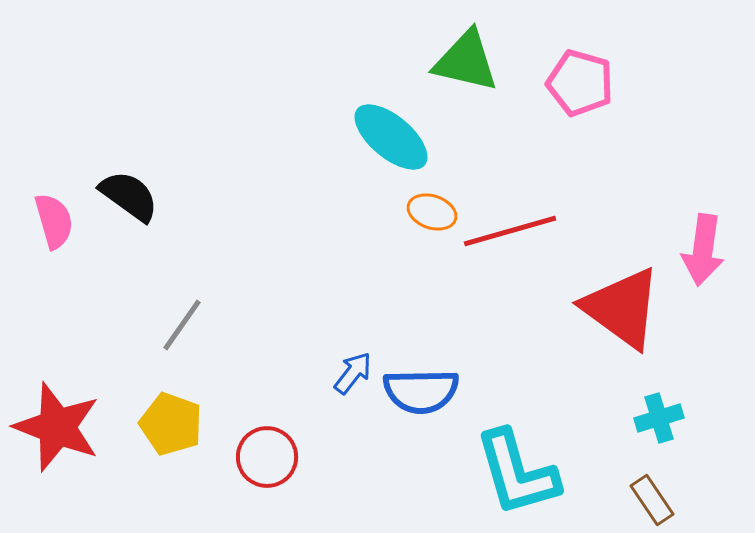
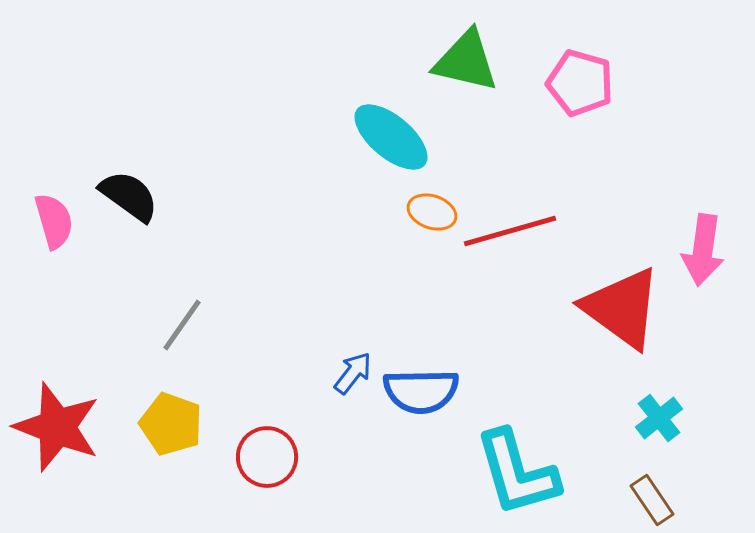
cyan cross: rotated 21 degrees counterclockwise
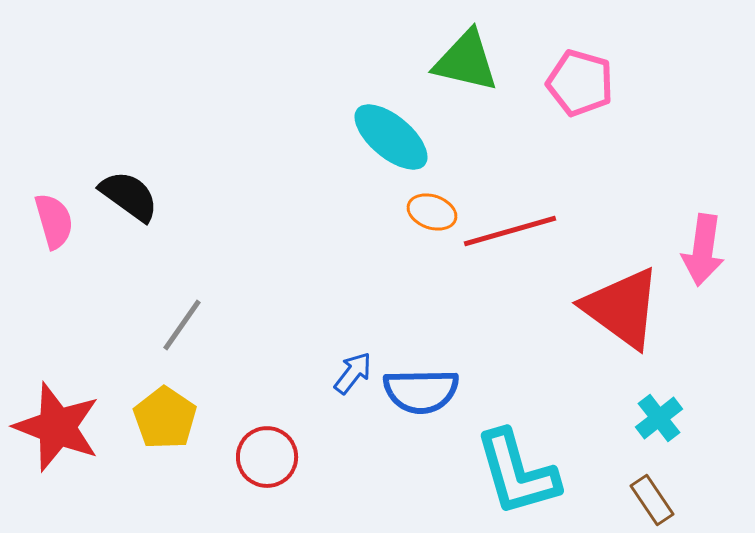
yellow pentagon: moved 6 px left, 6 px up; rotated 14 degrees clockwise
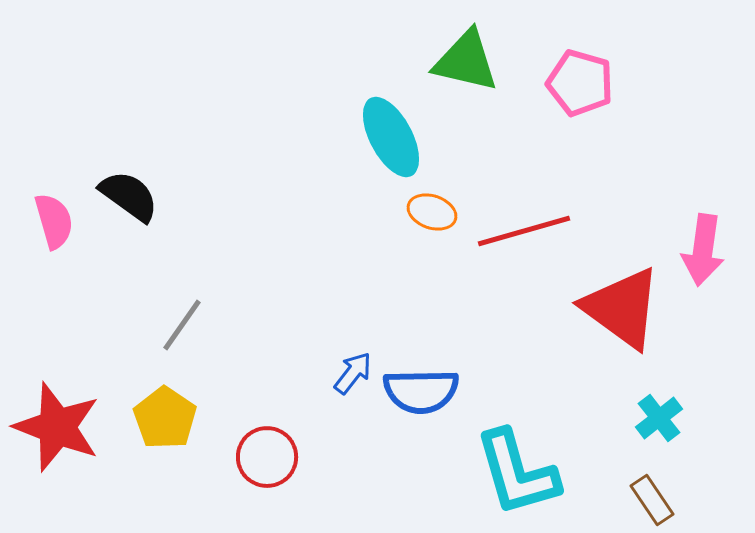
cyan ellipse: rotated 22 degrees clockwise
red line: moved 14 px right
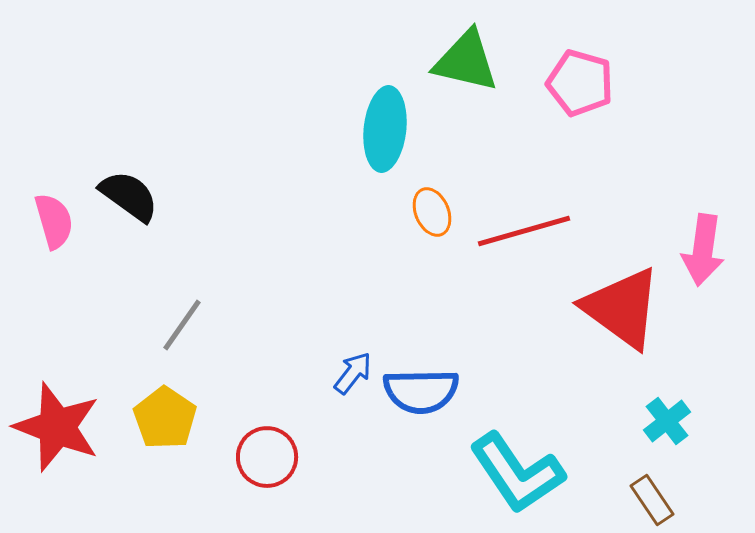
cyan ellipse: moved 6 px left, 8 px up; rotated 34 degrees clockwise
orange ellipse: rotated 48 degrees clockwise
cyan cross: moved 8 px right, 3 px down
cyan L-shape: rotated 18 degrees counterclockwise
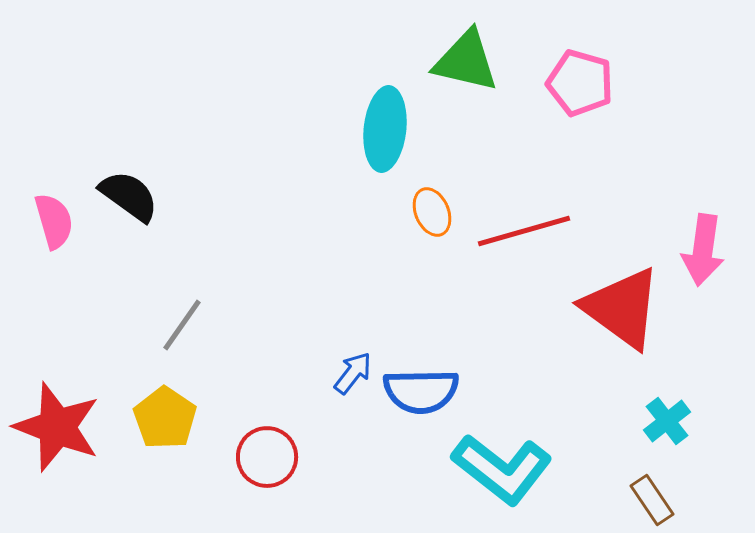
cyan L-shape: moved 15 px left, 4 px up; rotated 18 degrees counterclockwise
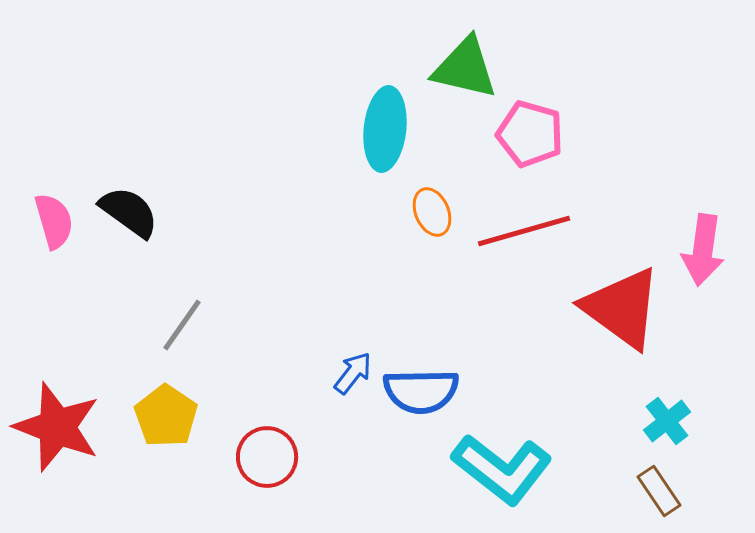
green triangle: moved 1 px left, 7 px down
pink pentagon: moved 50 px left, 51 px down
black semicircle: moved 16 px down
yellow pentagon: moved 1 px right, 2 px up
brown rectangle: moved 7 px right, 9 px up
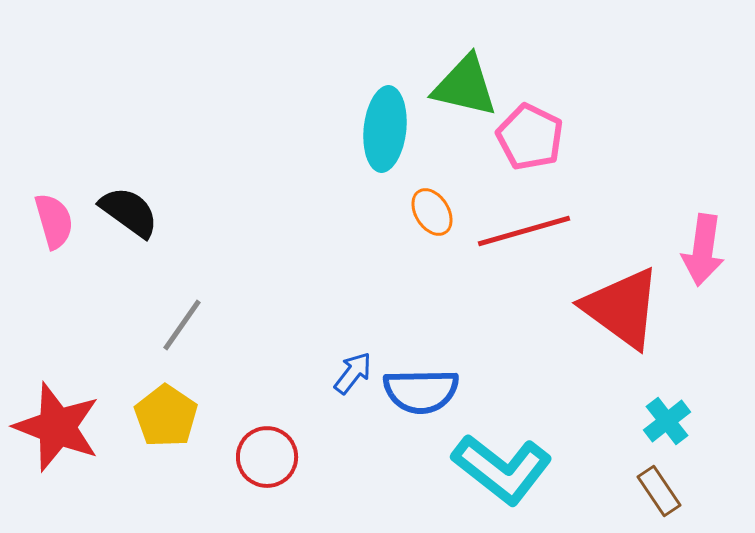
green triangle: moved 18 px down
pink pentagon: moved 3 px down; rotated 10 degrees clockwise
orange ellipse: rotated 9 degrees counterclockwise
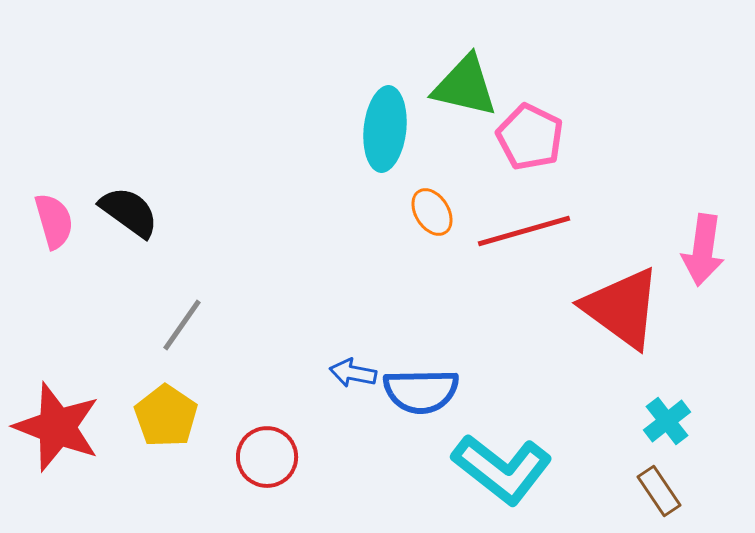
blue arrow: rotated 117 degrees counterclockwise
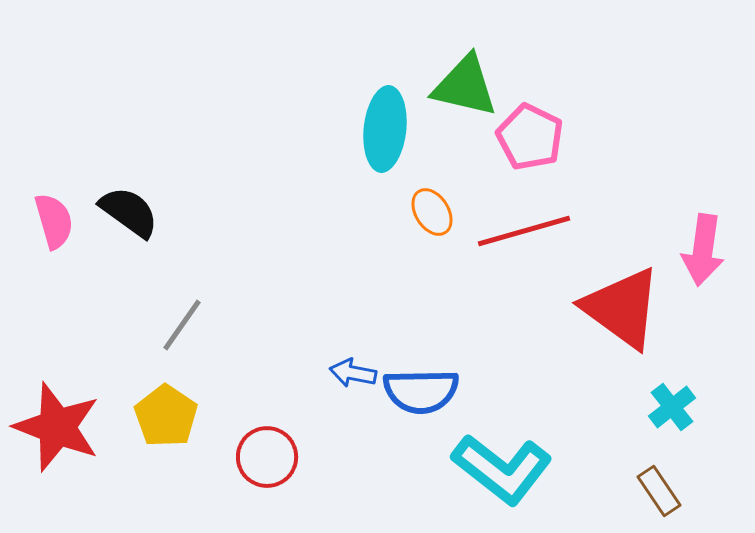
cyan cross: moved 5 px right, 14 px up
